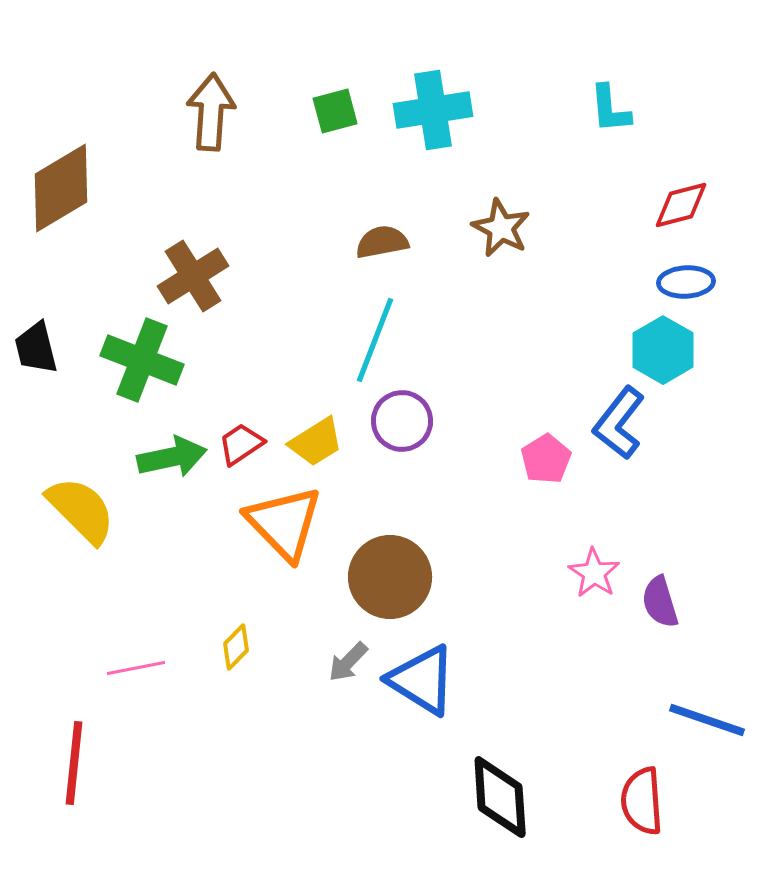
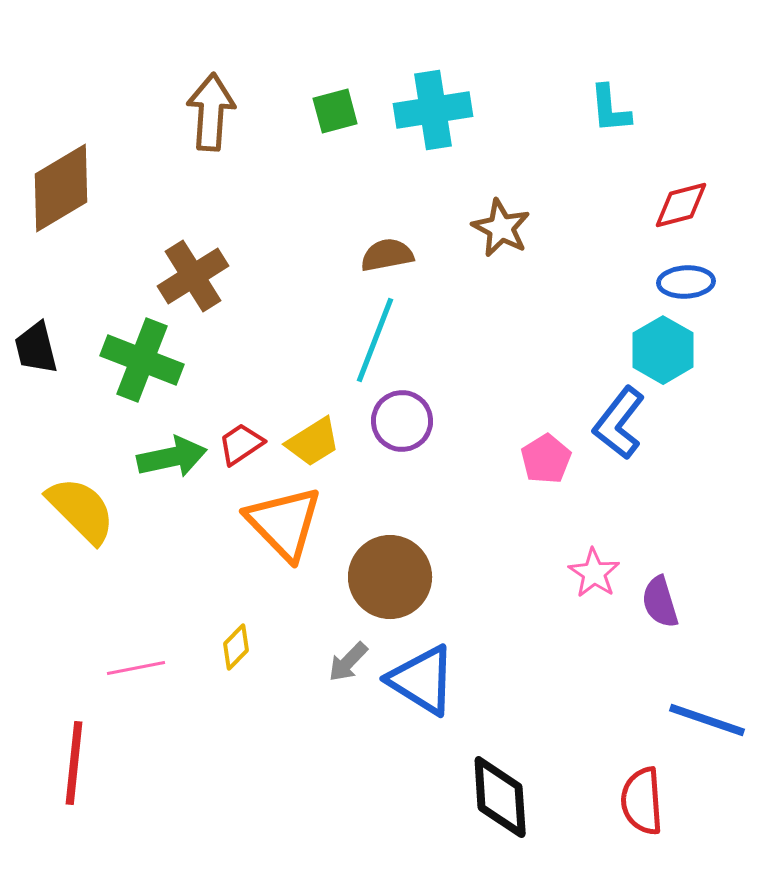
brown semicircle: moved 5 px right, 13 px down
yellow trapezoid: moved 3 px left
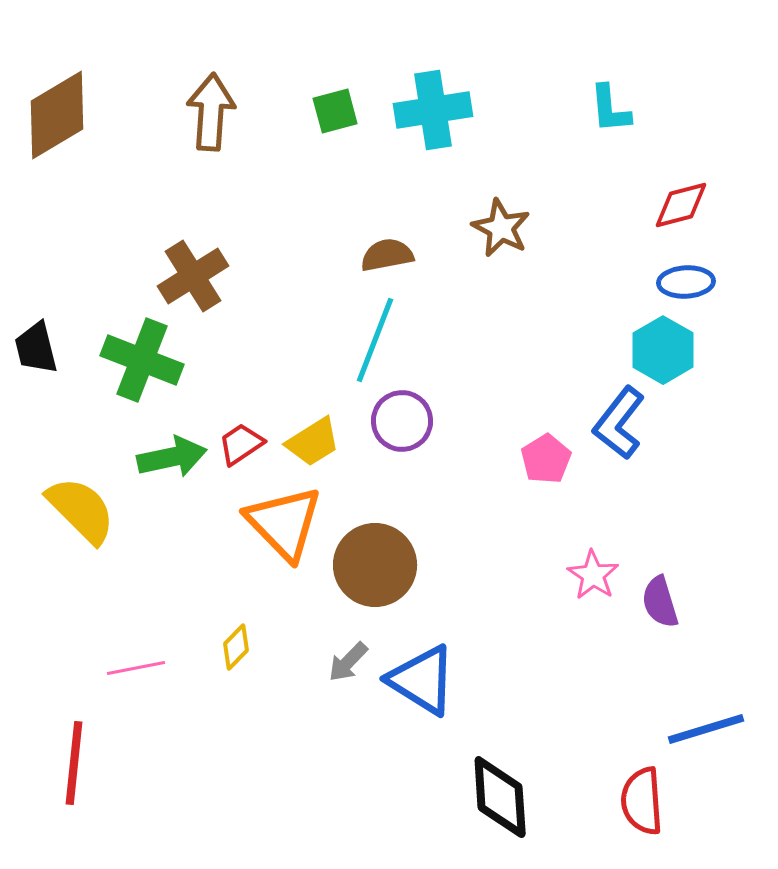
brown diamond: moved 4 px left, 73 px up
pink star: moved 1 px left, 2 px down
brown circle: moved 15 px left, 12 px up
blue line: moved 1 px left, 9 px down; rotated 36 degrees counterclockwise
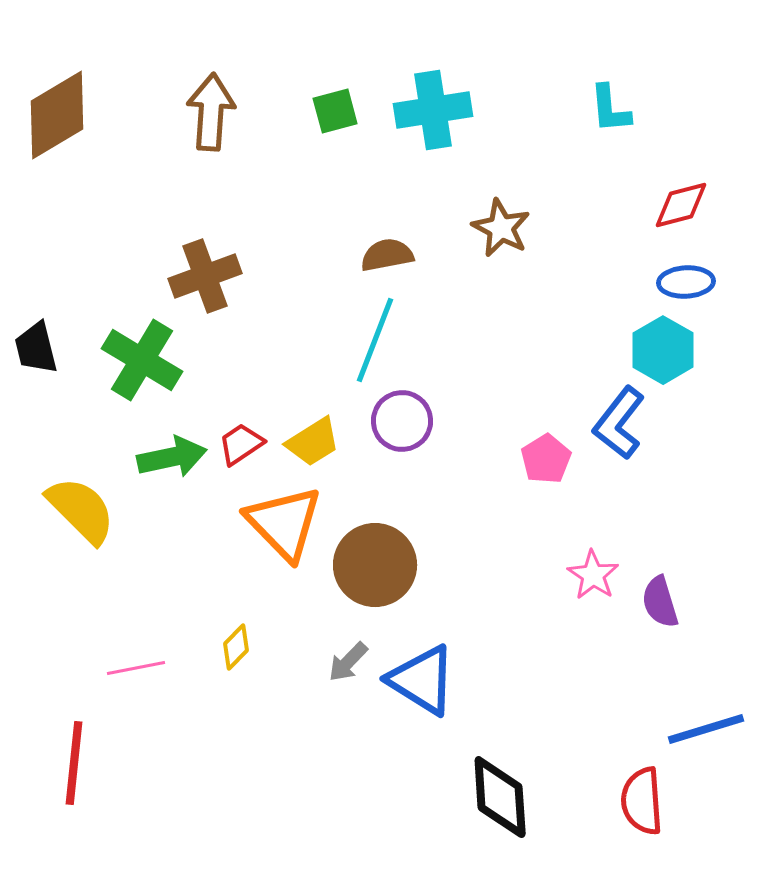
brown cross: moved 12 px right; rotated 12 degrees clockwise
green cross: rotated 10 degrees clockwise
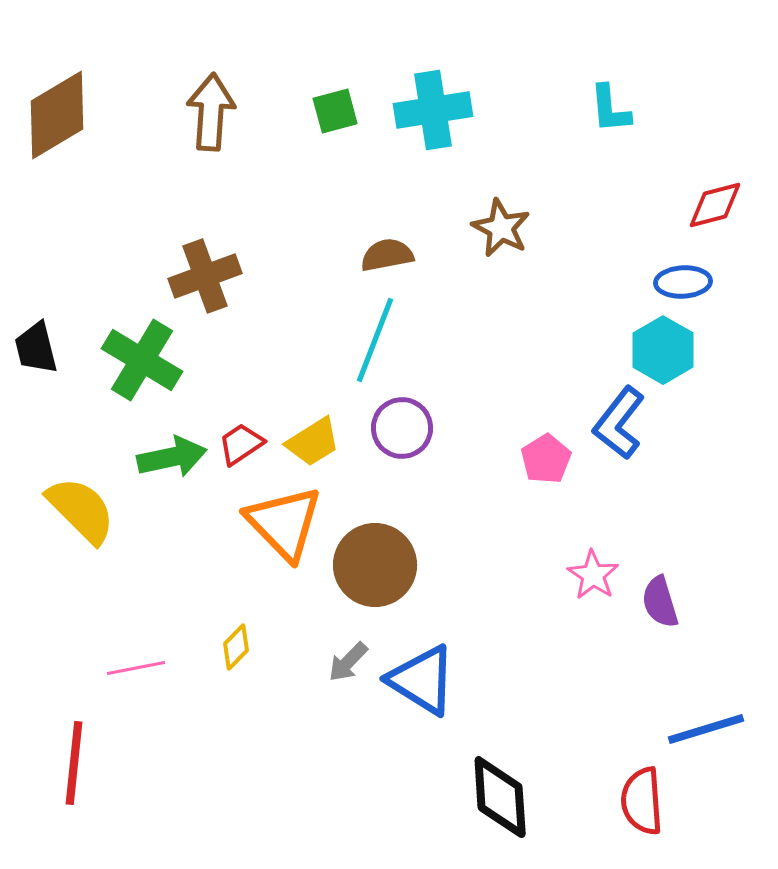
red diamond: moved 34 px right
blue ellipse: moved 3 px left
purple circle: moved 7 px down
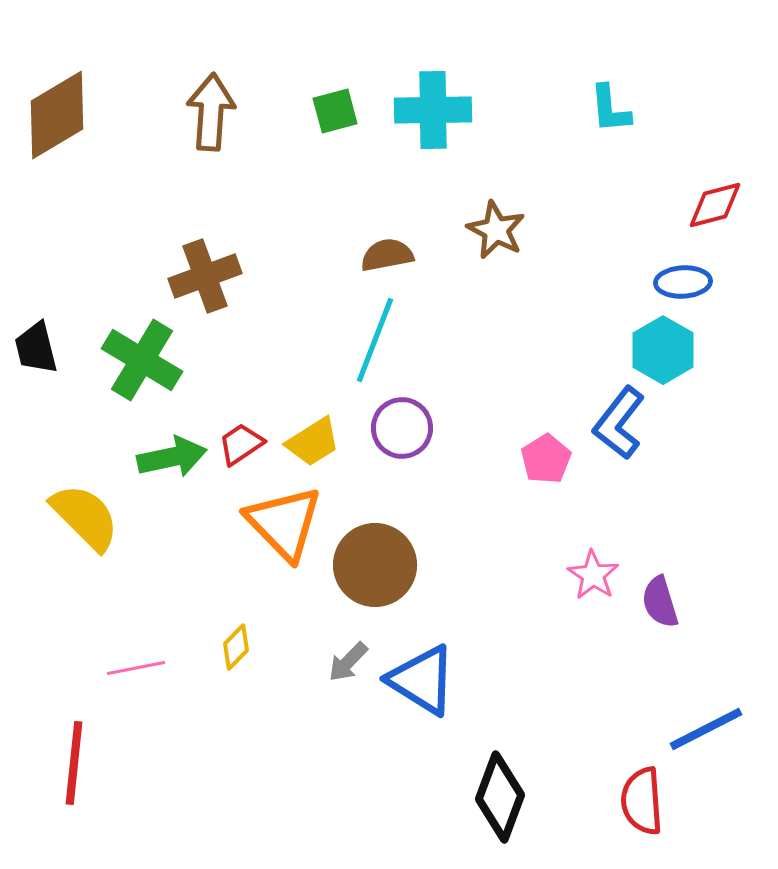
cyan cross: rotated 8 degrees clockwise
brown star: moved 5 px left, 2 px down
yellow semicircle: moved 4 px right, 7 px down
blue line: rotated 10 degrees counterclockwise
black diamond: rotated 24 degrees clockwise
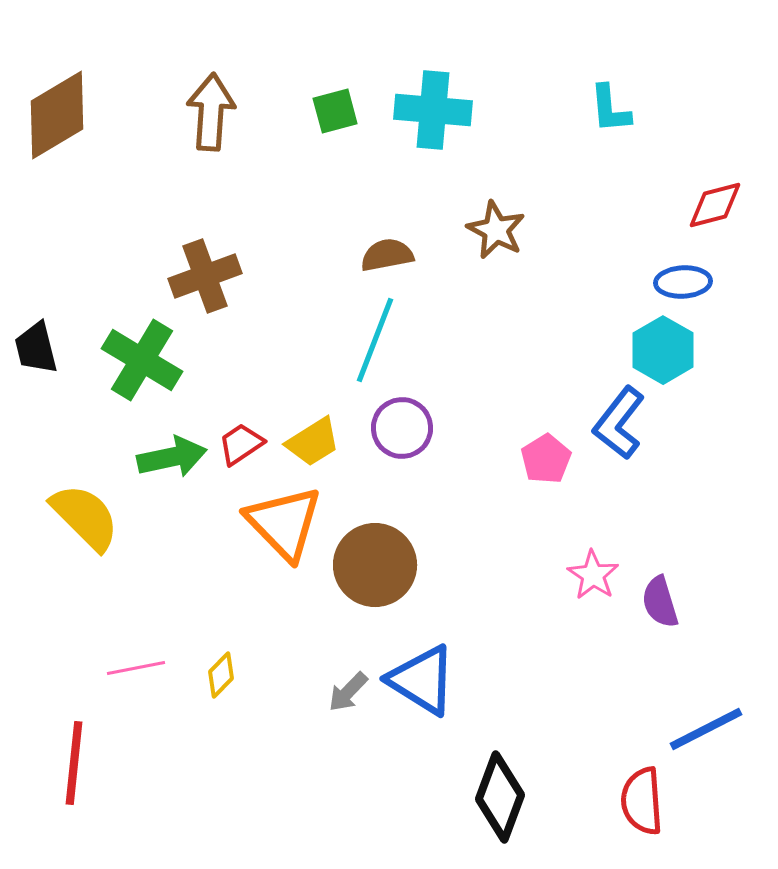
cyan cross: rotated 6 degrees clockwise
yellow diamond: moved 15 px left, 28 px down
gray arrow: moved 30 px down
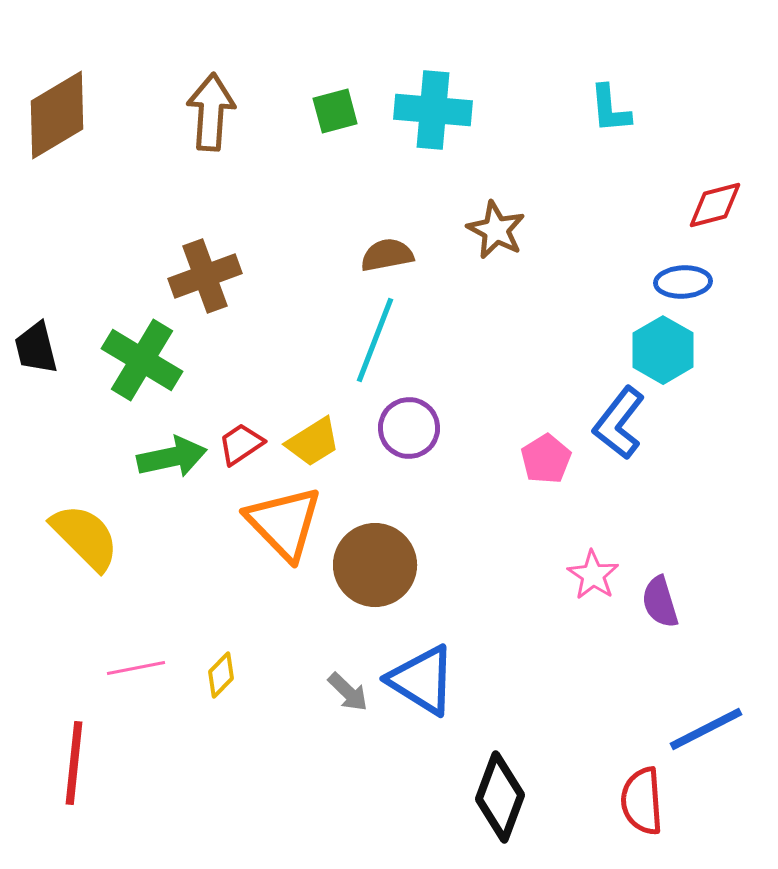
purple circle: moved 7 px right
yellow semicircle: moved 20 px down
gray arrow: rotated 90 degrees counterclockwise
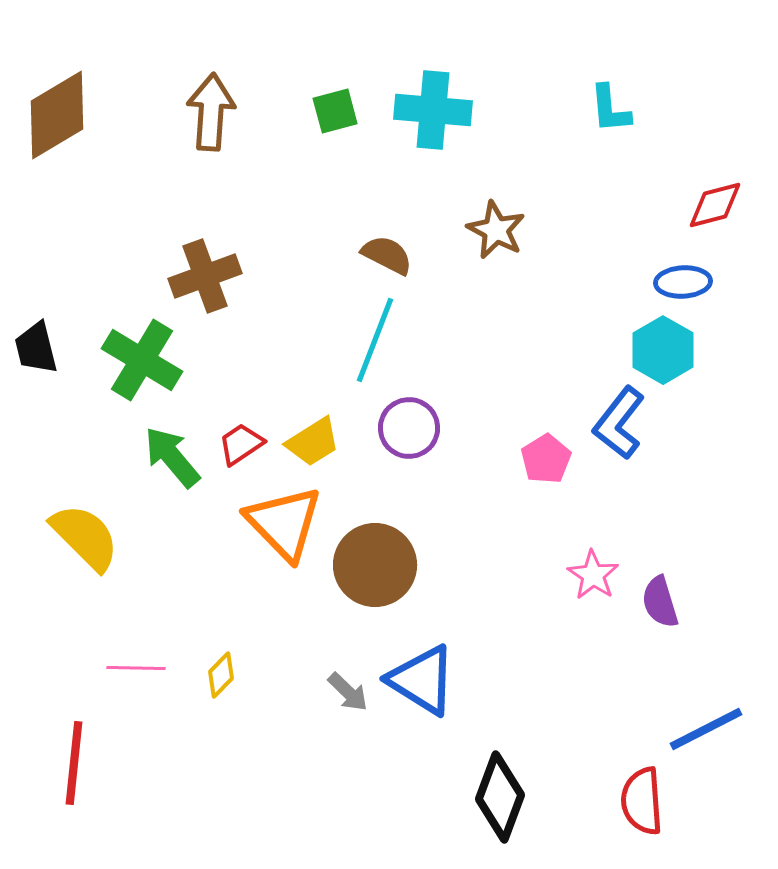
brown semicircle: rotated 38 degrees clockwise
green arrow: rotated 118 degrees counterclockwise
pink line: rotated 12 degrees clockwise
